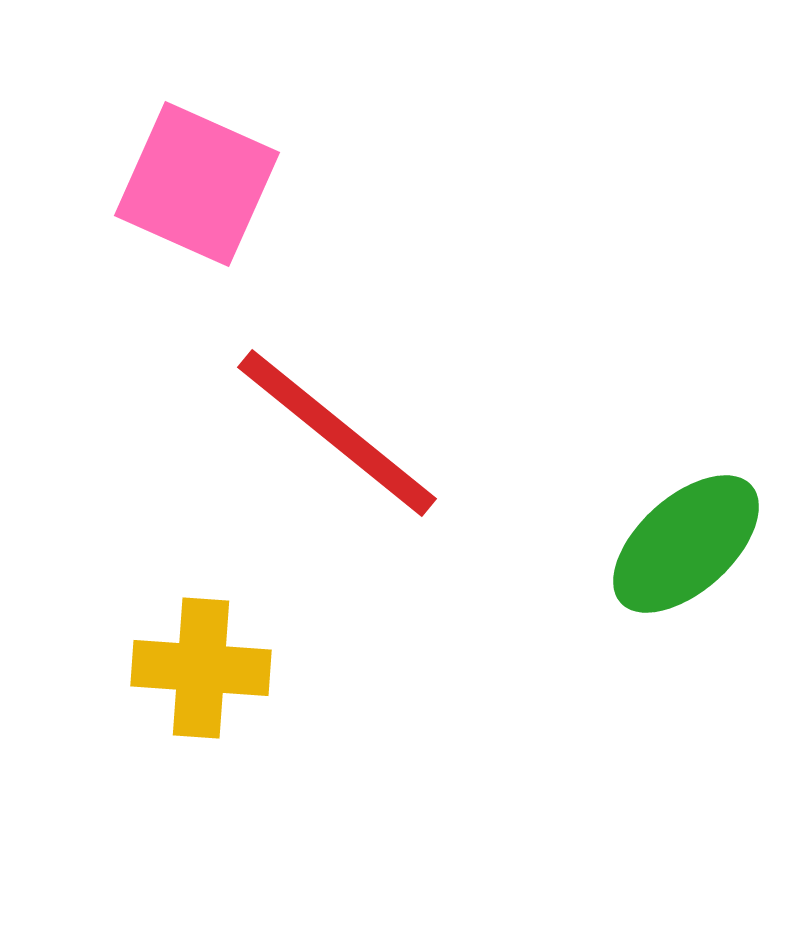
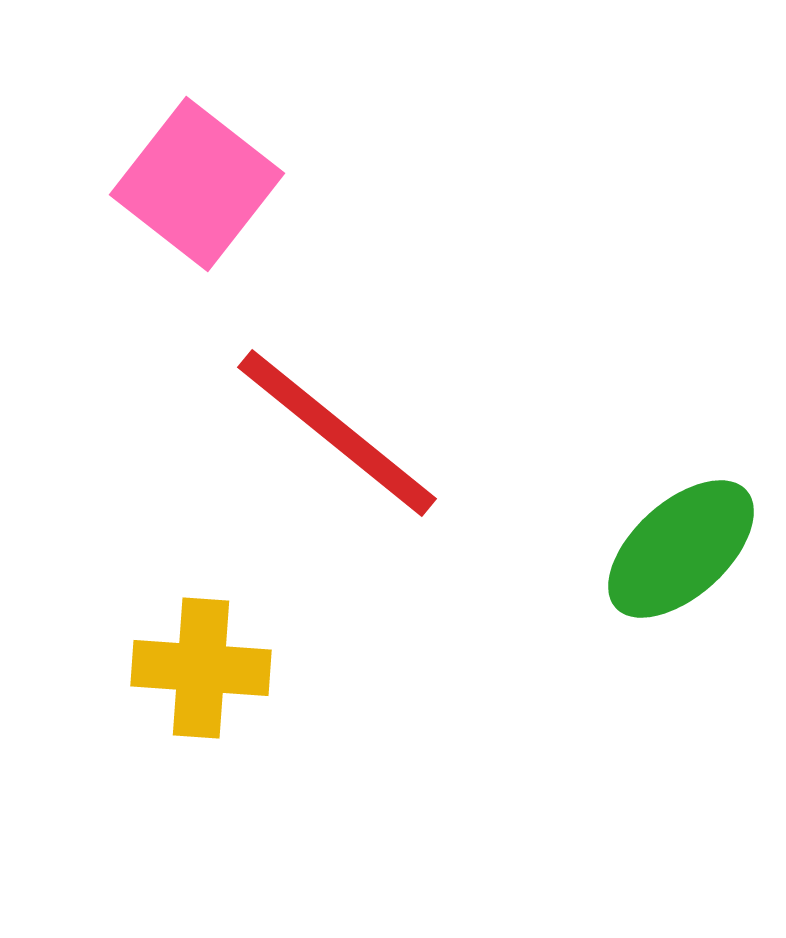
pink square: rotated 14 degrees clockwise
green ellipse: moved 5 px left, 5 px down
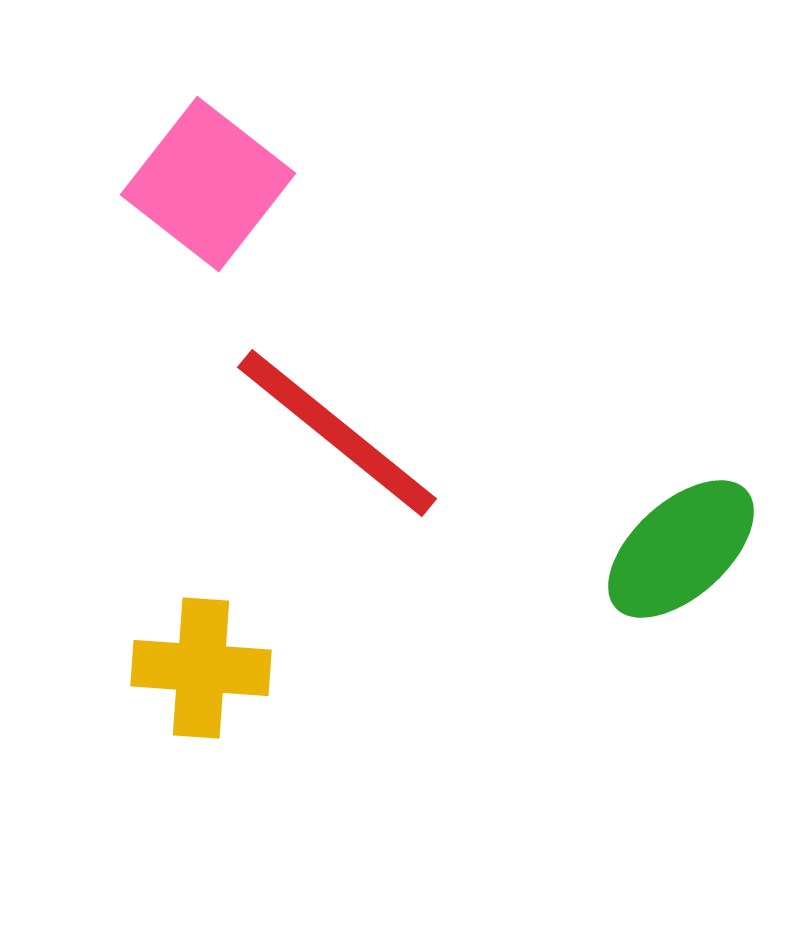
pink square: moved 11 px right
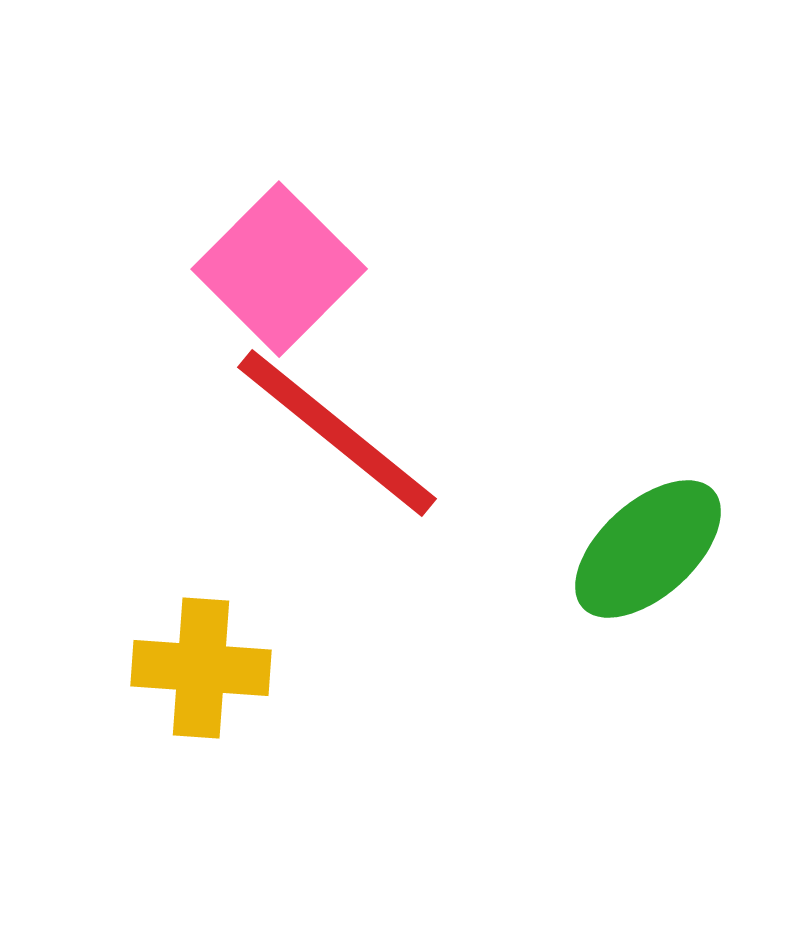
pink square: moved 71 px right, 85 px down; rotated 7 degrees clockwise
green ellipse: moved 33 px left
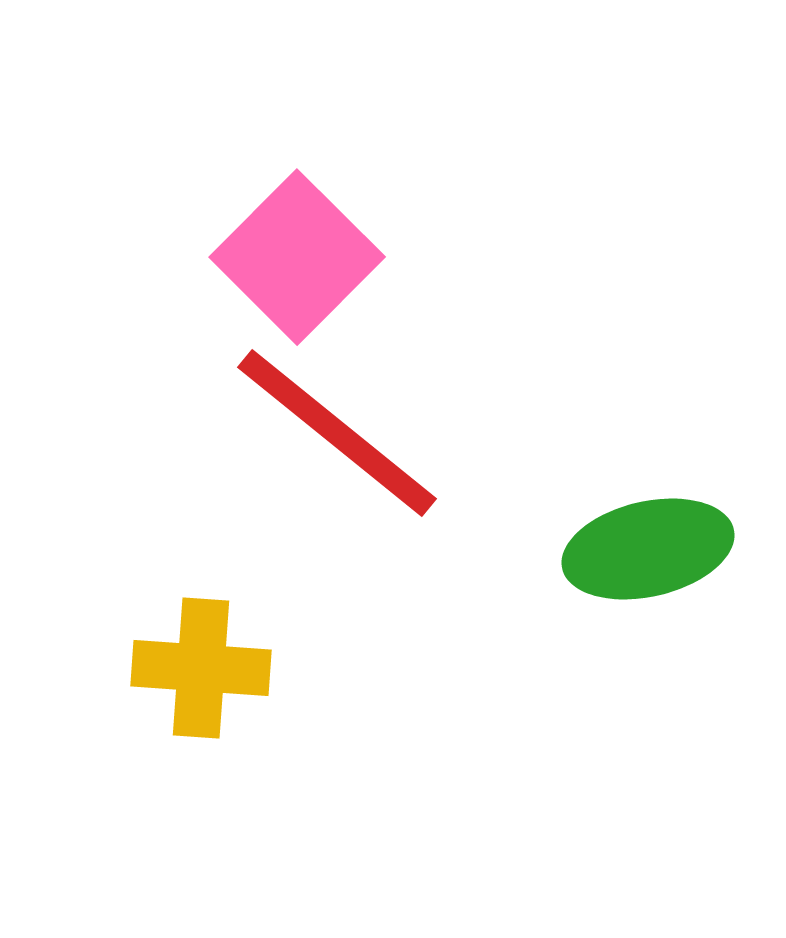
pink square: moved 18 px right, 12 px up
green ellipse: rotated 29 degrees clockwise
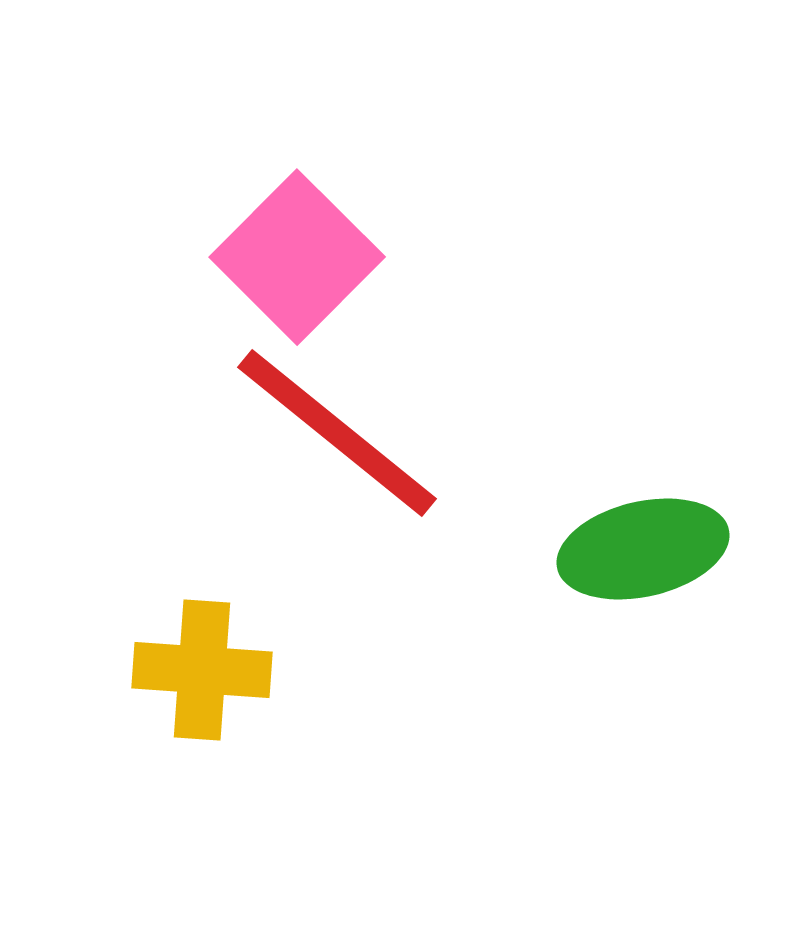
green ellipse: moved 5 px left
yellow cross: moved 1 px right, 2 px down
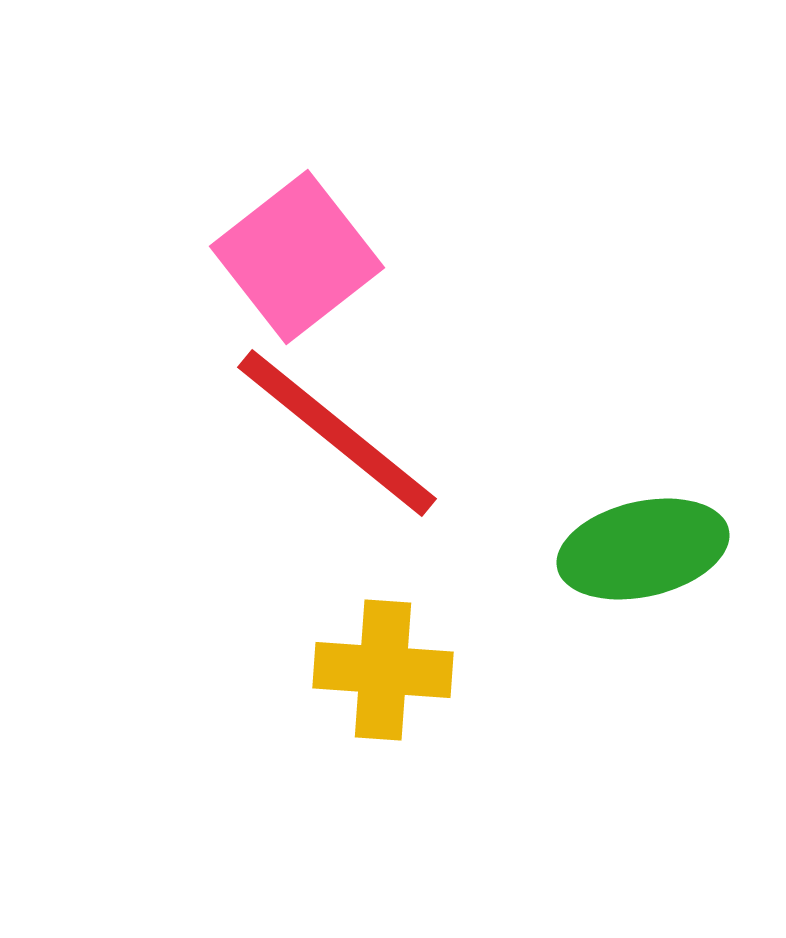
pink square: rotated 7 degrees clockwise
yellow cross: moved 181 px right
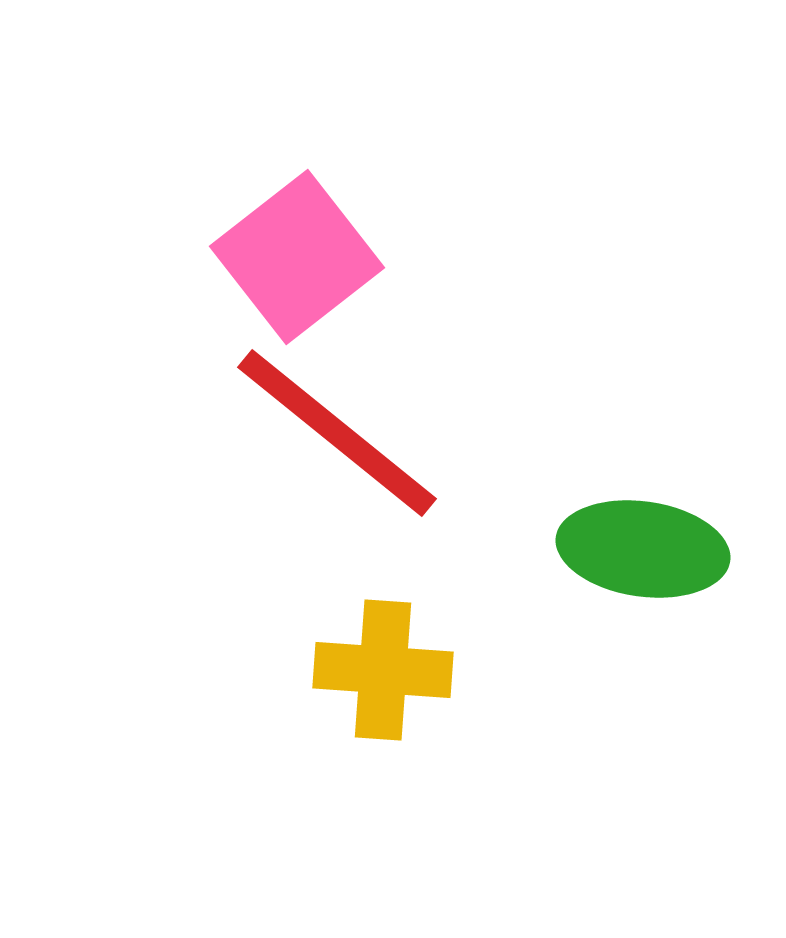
green ellipse: rotated 21 degrees clockwise
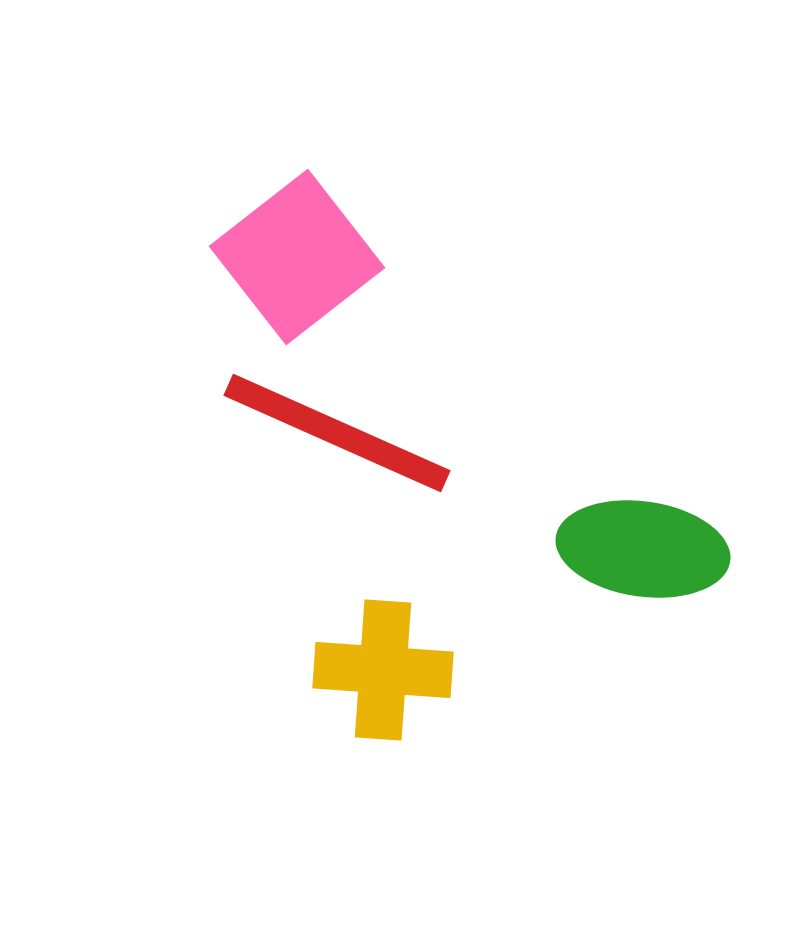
red line: rotated 15 degrees counterclockwise
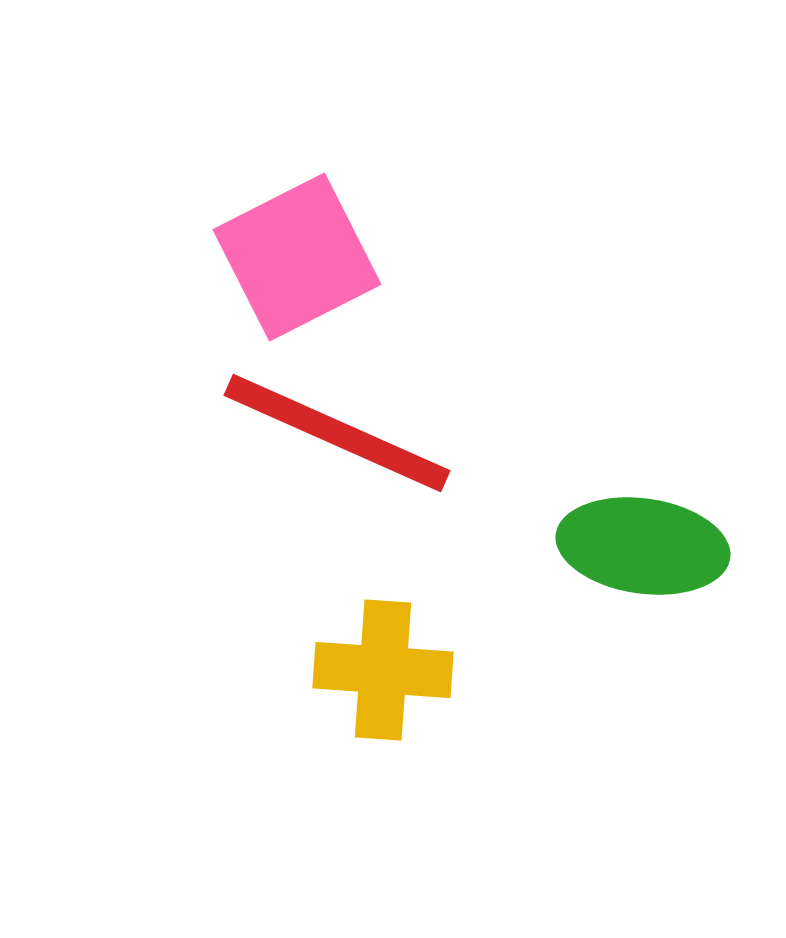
pink square: rotated 11 degrees clockwise
green ellipse: moved 3 px up
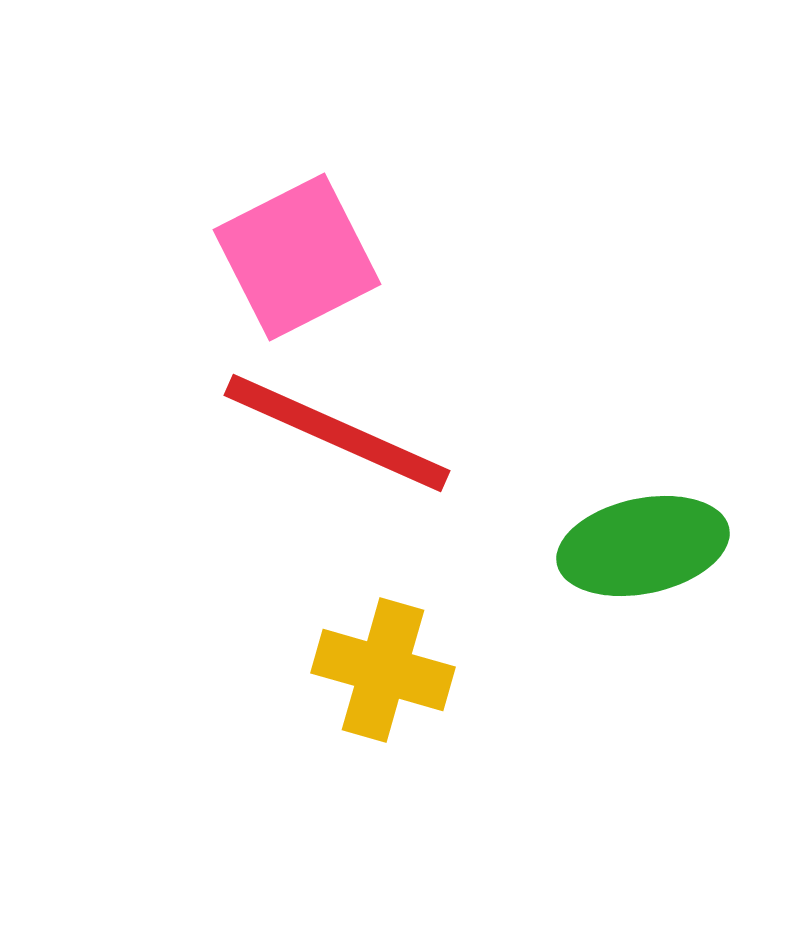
green ellipse: rotated 20 degrees counterclockwise
yellow cross: rotated 12 degrees clockwise
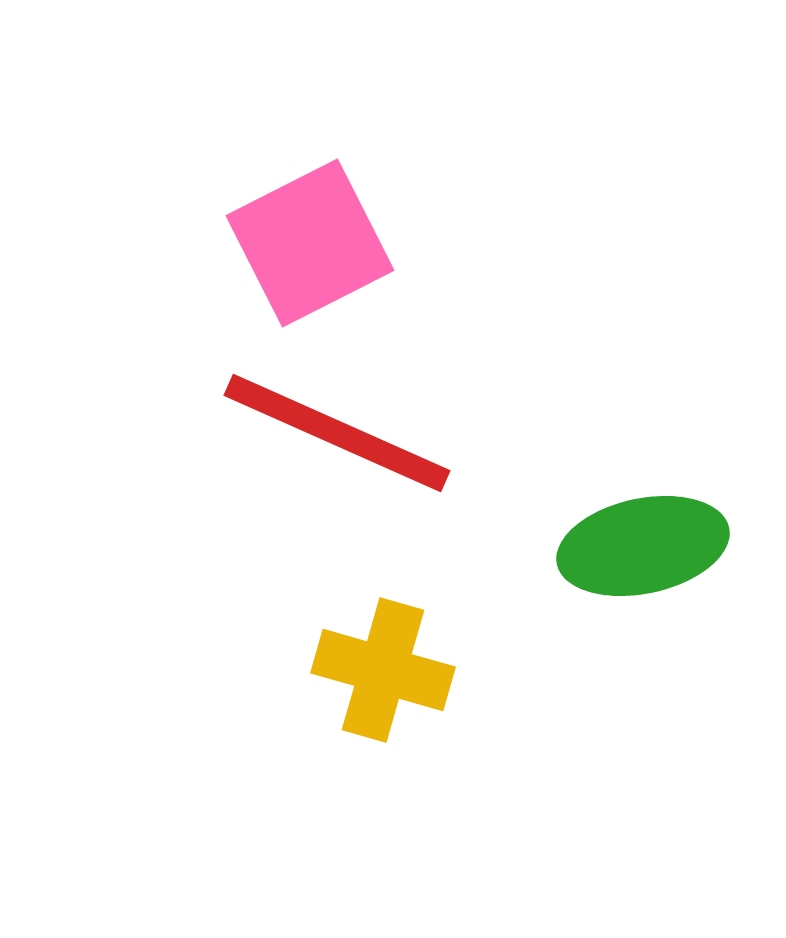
pink square: moved 13 px right, 14 px up
